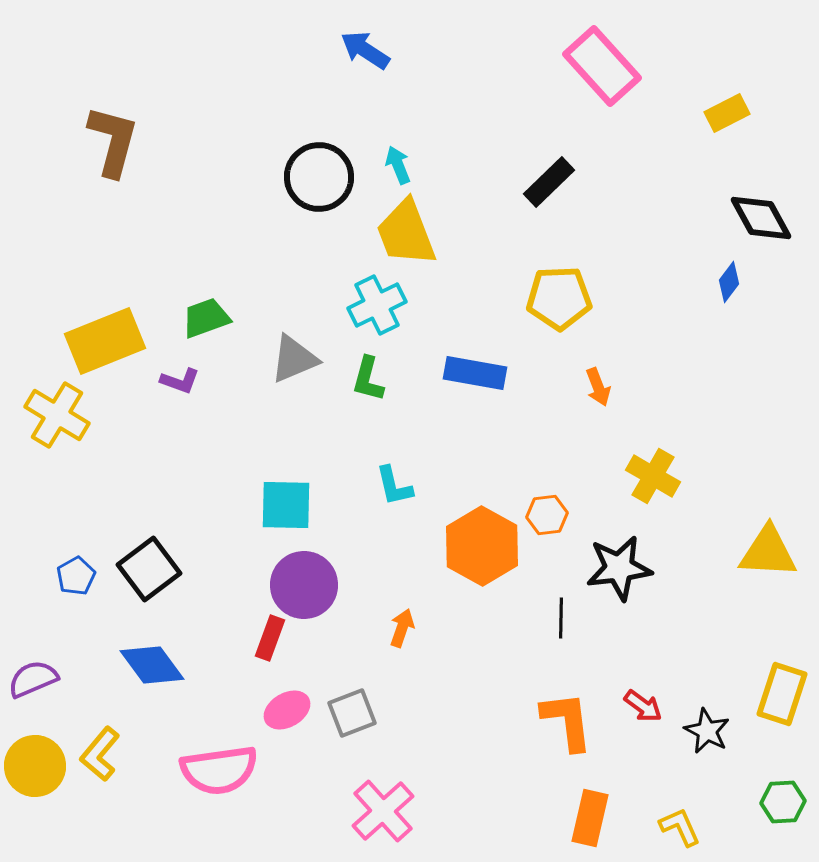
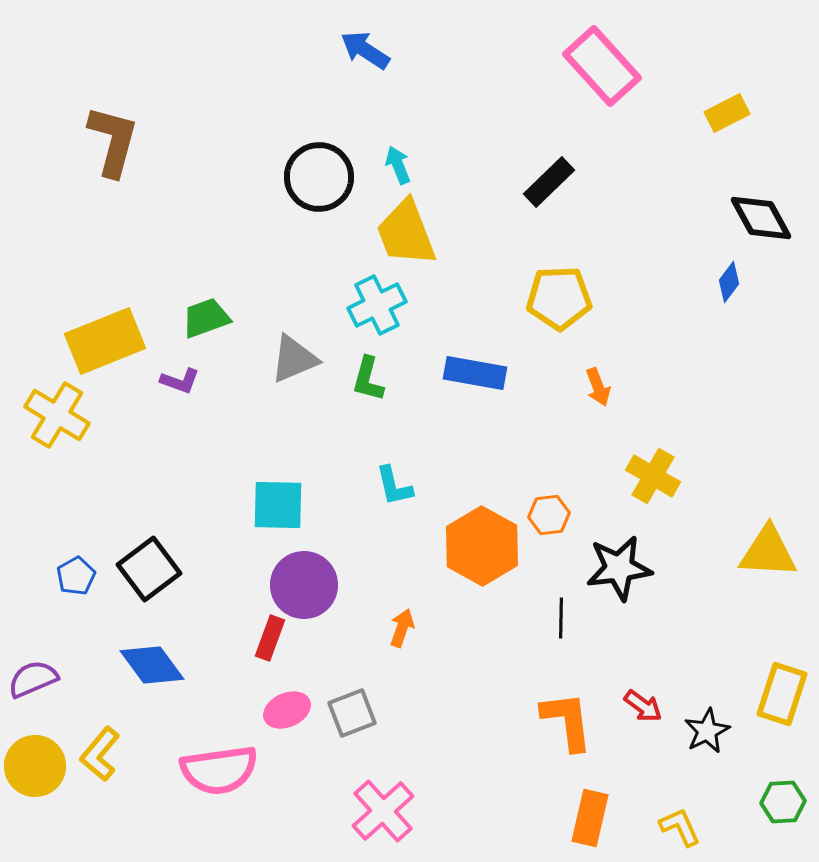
cyan square at (286, 505): moved 8 px left
orange hexagon at (547, 515): moved 2 px right
pink ellipse at (287, 710): rotated 6 degrees clockwise
black star at (707, 731): rotated 18 degrees clockwise
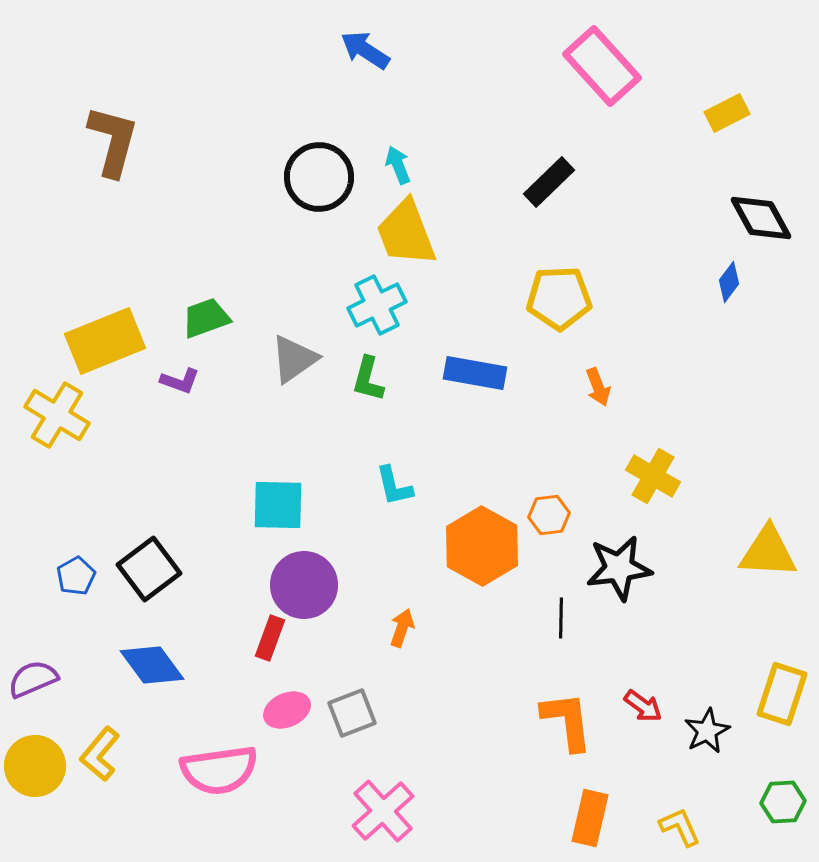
gray triangle at (294, 359): rotated 12 degrees counterclockwise
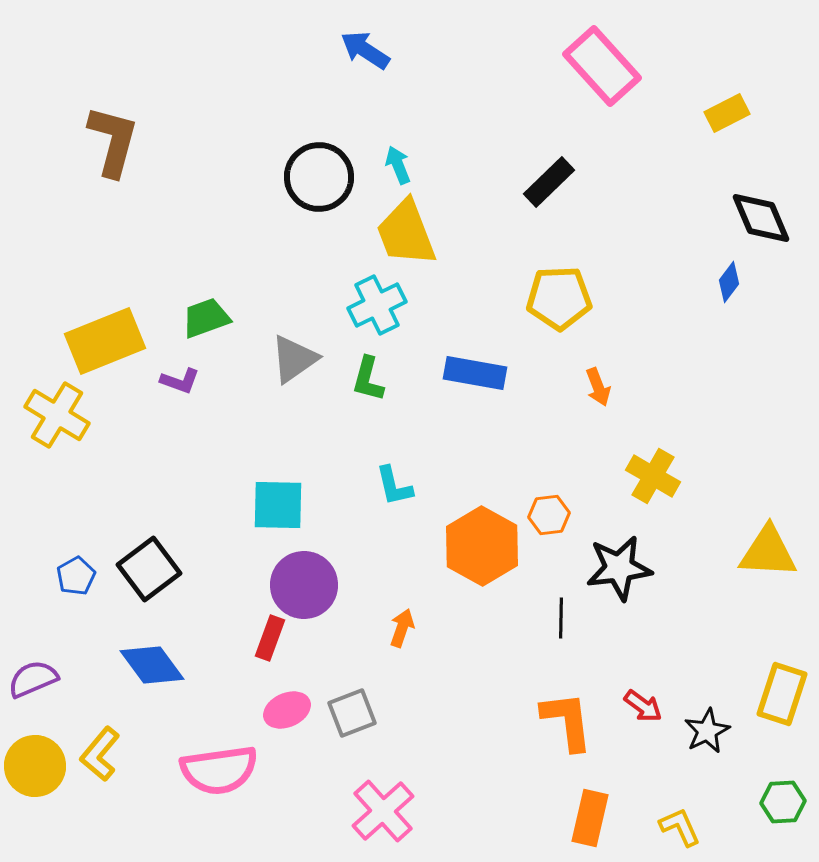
black diamond at (761, 218): rotated 6 degrees clockwise
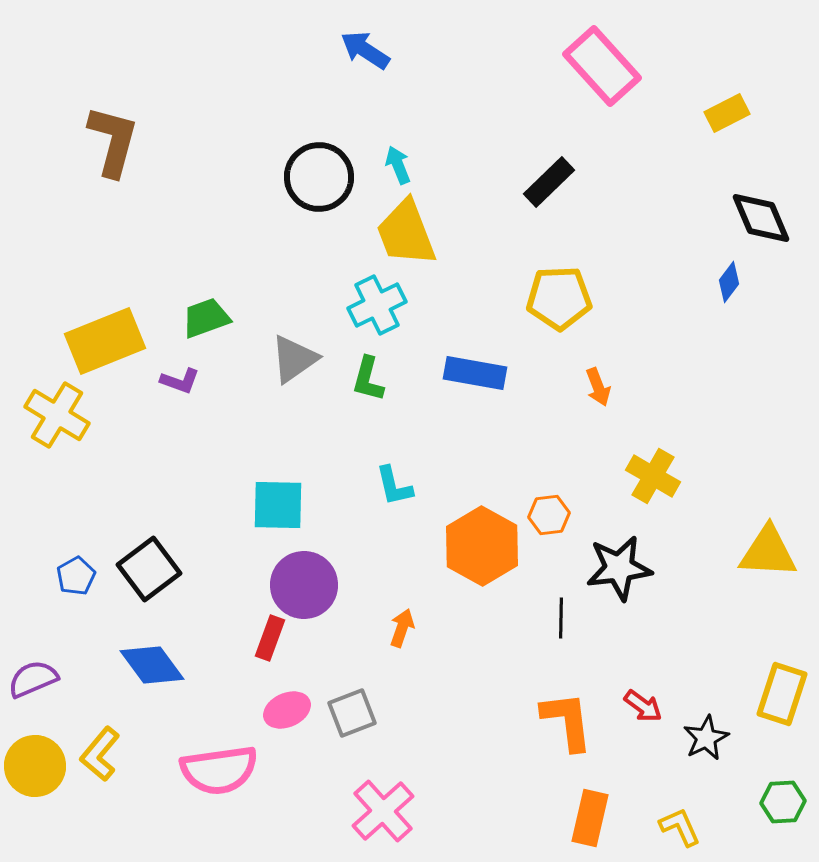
black star at (707, 731): moved 1 px left, 7 px down
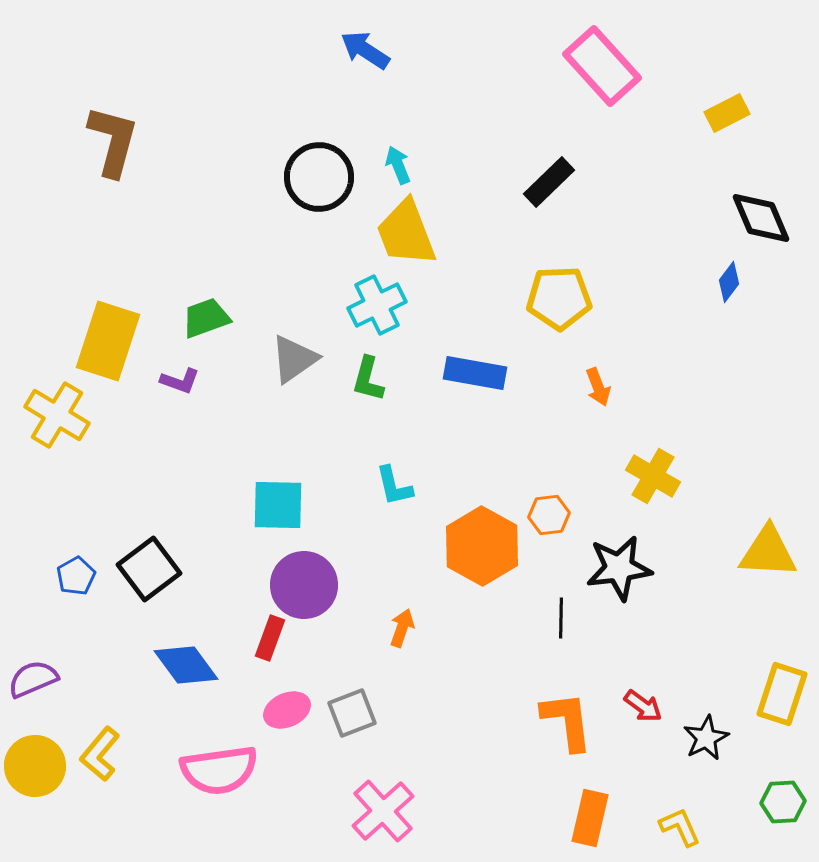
yellow rectangle at (105, 341): moved 3 px right; rotated 50 degrees counterclockwise
blue diamond at (152, 665): moved 34 px right
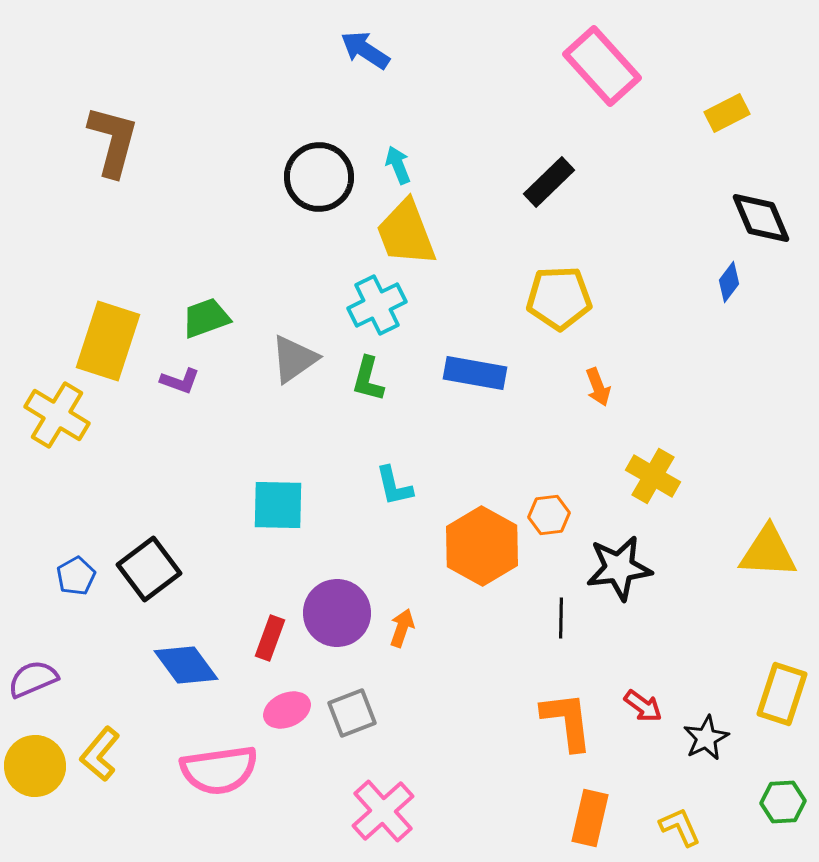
purple circle at (304, 585): moved 33 px right, 28 px down
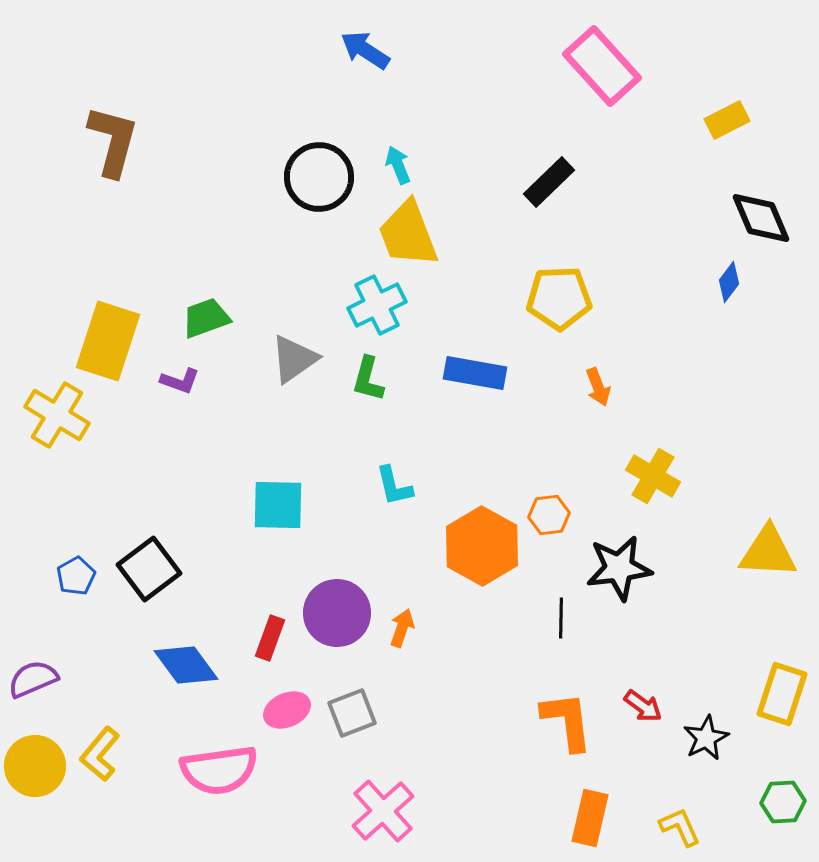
yellow rectangle at (727, 113): moved 7 px down
yellow trapezoid at (406, 233): moved 2 px right, 1 px down
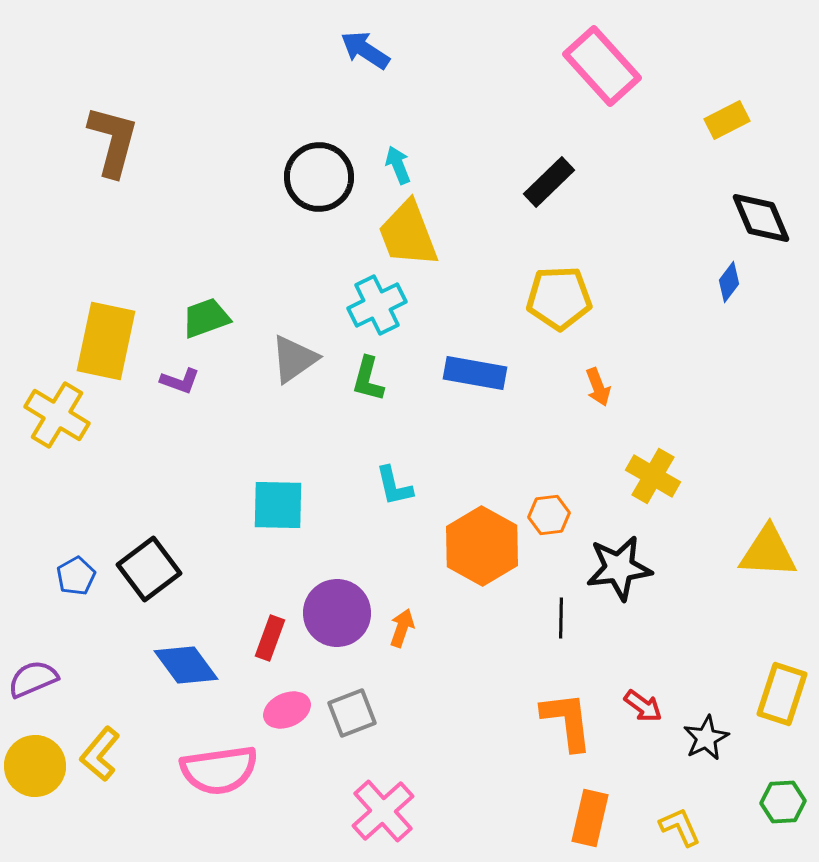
yellow rectangle at (108, 341): moved 2 px left; rotated 6 degrees counterclockwise
